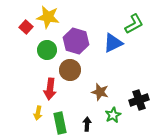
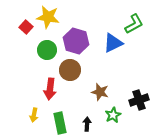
yellow arrow: moved 4 px left, 2 px down
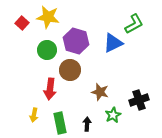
red square: moved 4 px left, 4 px up
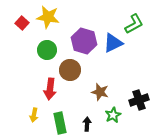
purple hexagon: moved 8 px right
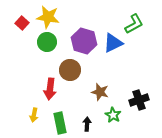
green circle: moved 8 px up
green star: rotated 14 degrees counterclockwise
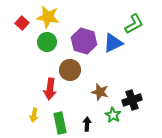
black cross: moved 7 px left
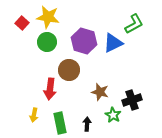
brown circle: moved 1 px left
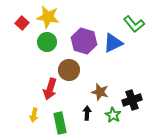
green L-shape: rotated 80 degrees clockwise
red arrow: rotated 10 degrees clockwise
black arrow: moved 11 px up
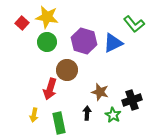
yellow star: moved 1 px left
brown circle: moved 2 px left
green rectangle: moved 1 px left
